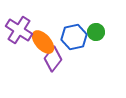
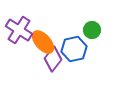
green circle: moved 4 px left, 2 px up
blue hexagon: moved 12 px down
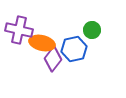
purple cross: rotated 20 degrees counterclockwise
orange ellipse: moved 1 px left, 1 px down; rotated 35 degrees counterclockwise
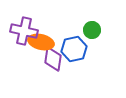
purple cross: moved 5 px right, 1 px down
orange ellipse: moved 1 px left, 1 px up
purple diamond: rotated 30 degrees counterclockwise
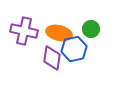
green circle: moved 1 px left, 1 px up
orange ellipse: moved 18 px right, 9 px up
purple diamond: moved 1 px left, 1 px up
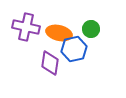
purple cross: moved 2 px right, 4 px up
purple diamond: moved 2 px left, 5 px down
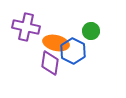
green circle: moved 2 px down
orange ellipse: moved 3 px left, 10 px down
blue hexagon: moved 1 px left, 2 px down; rotated 20 degrees counterclockwise
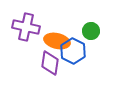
orange ellipse: moved 1 px right, 2 px up
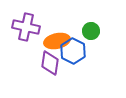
orange ellipse: rotated 25 degrees counterclockwise
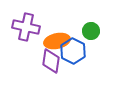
purple diamond: moved 1 px right, 2 px up
